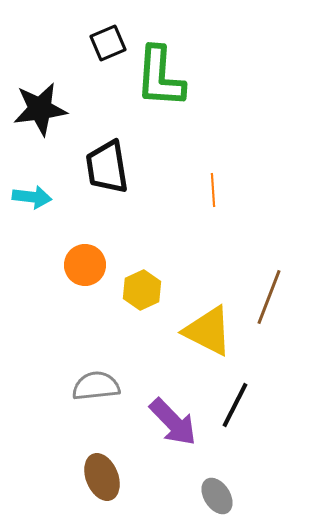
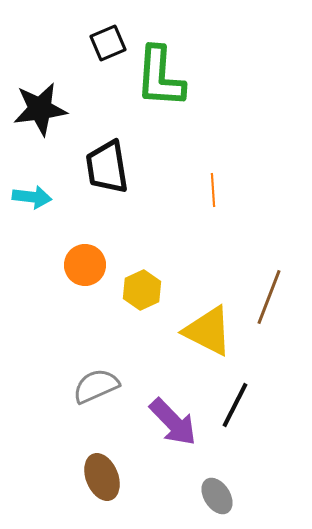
gray semicircle: rotated 18 degrees counterclockwise
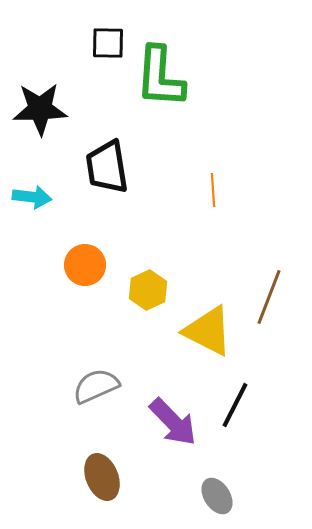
black square: rotated 24 degrees clockwise
black star: rotated 6 degrees clockwise
yellow hexagon: moved 6 px right
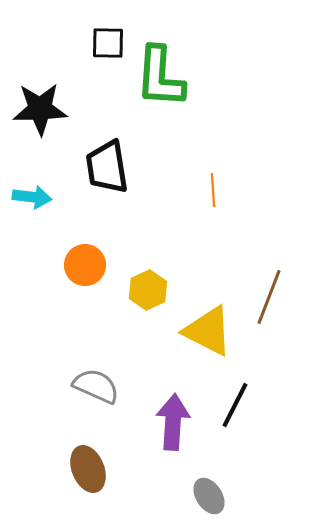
gray semicircle: rotated 48 degrees clockwise
purple arrow: rotated 132 degrees counterclockwise
brown ellipse: moved 14 px left, 8 px up
gray ellipse: moved 8 px left
